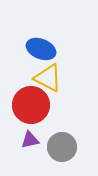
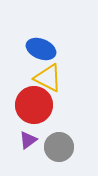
red circle: moved 3 px right
purple triangle: moved 2 px left; rotated 24 degrees counterclockwise
gray circle: moved 3 px left
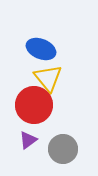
yellow triangle: rotated 24 degrees clockwise
gray circle: moved 4 px right, 2 px down
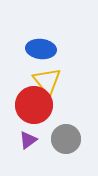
blue ellipse: rotated 16 degrees counterclockwise
yellow triangle: moved 1 px left, 3 px down
gray circle: moved 3 px right, 10 px up
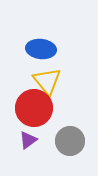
red circle: moved 3 px down
gray circle: moved 4 px right, 2 px down
